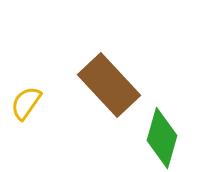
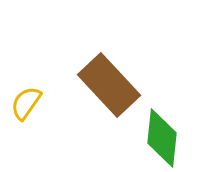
green diamond: rotated 10 degrees counterclockwise
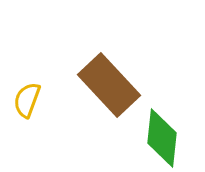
yellow semicircle: moved 1 px right, 3 px up; rotated 15 degrees counterclockwise
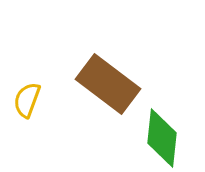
brown rectangle: moved 1 px left, 1 px up; rotated 10 degrees counterclockwise
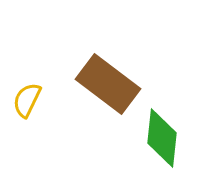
yellow semicircle: rotated 6 degrees clockwise
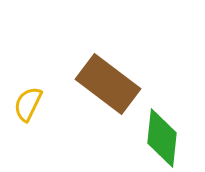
yellow semicircle: moved 1 px right, 4 px down
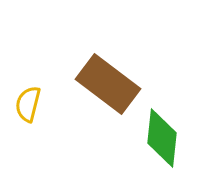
yellow semicircle: rotated 12 degrees counterclockwise
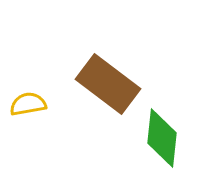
yellow semicircle: rotated 66 degrees clockwise
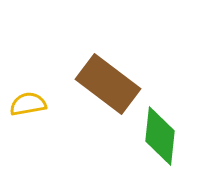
green diamond: moved 2 px left, 2 px up
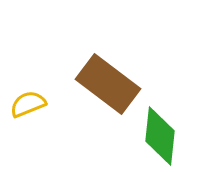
yellow semicircle: rotated 12 degrees counterclockwise
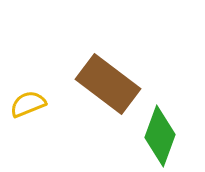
green diamond: rotated 14 degrees clockwise
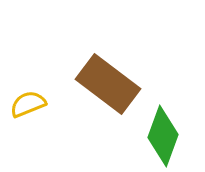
green diamond: moved 3 px right
